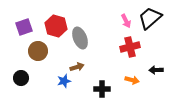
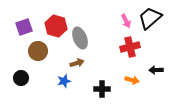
brown arrow: moved 4 px up
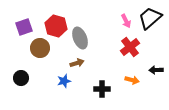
red cross: rotated 24 degrees counterclockwise
brown circle: moved 2 px right, 3 px up
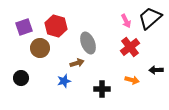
gray ellipse: moved 8 px right, 5 px down
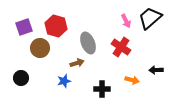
red cross: moved 9 px left; rotated 18 degrees counterclockwise
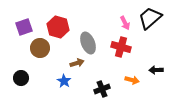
pink arrow: moved 1 px left, 2 px down
red hexagon: moved 2 px right, 1 px down
red cross: rotated 18 degrees counterclockwise
blue star: rotated 24 degrees counterclockwise
black cross: rotated 21 degrees counterclockwise
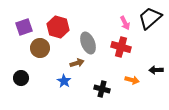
black cross: rotated 35 degrees clockwise
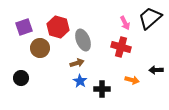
gray ellipse: moved 5 px left, 3 px up
blue star: moved 16 px right
black cross: rotated 14 degrees counterclockwise
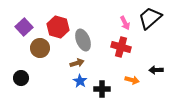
purple square: rotated 24 degrees counterclockwise
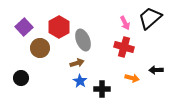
red hexagon: moved 1 px right; rotated 15 degrees clockwise
red cross: moved 3 px right
orange arrow: moved 2 px up
